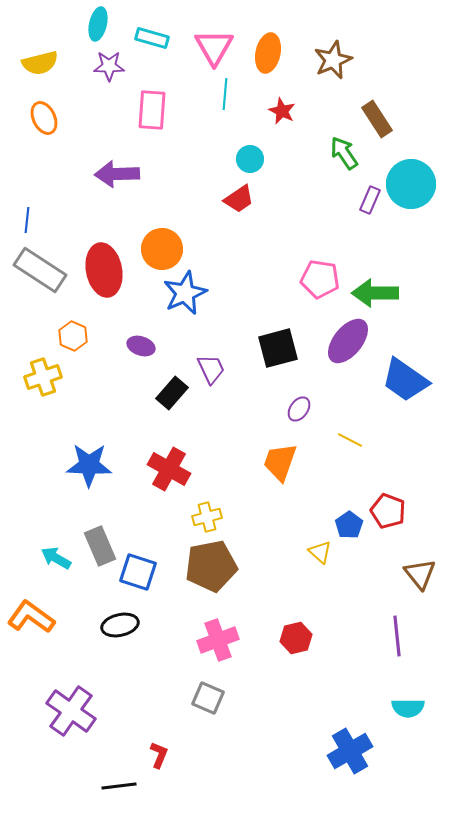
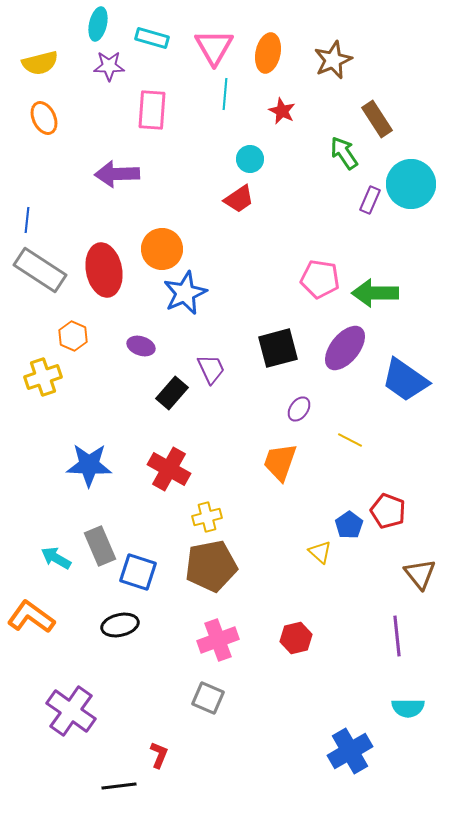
purple ellipse at (348, 341): moved 3 px left, 7 px down
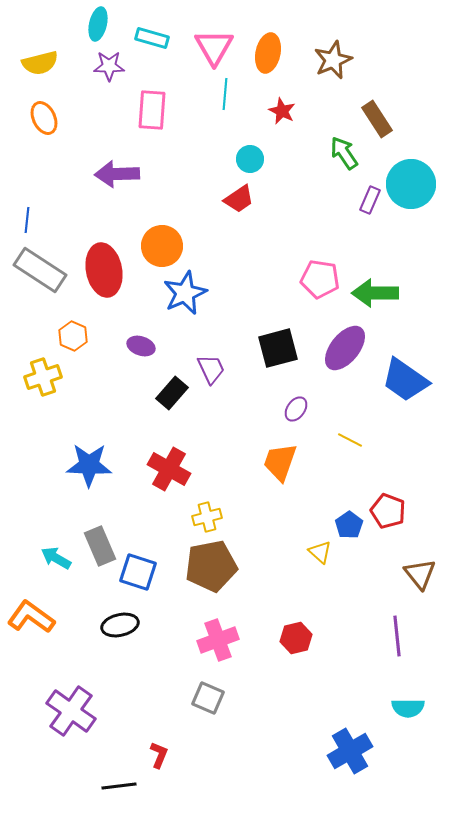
orange circle at (162, 249): moved 3 px up
purple ellipse at (299, 409): moved 3 px left
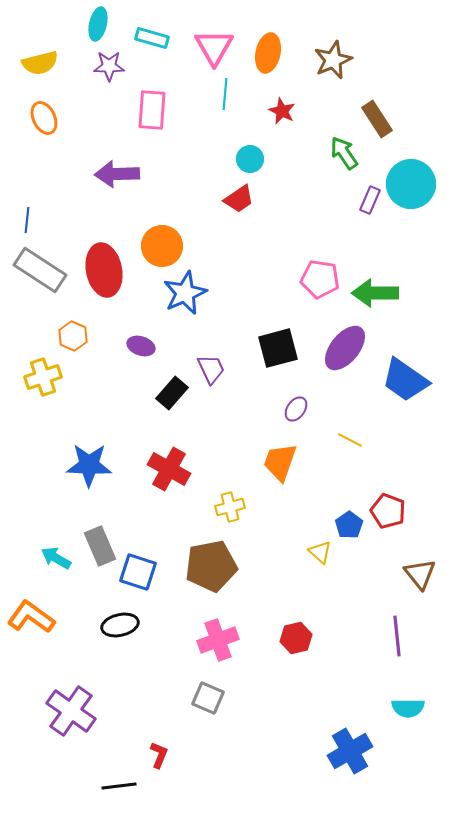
yellow cross at (207, 517): moved 23 px right, 10 px up
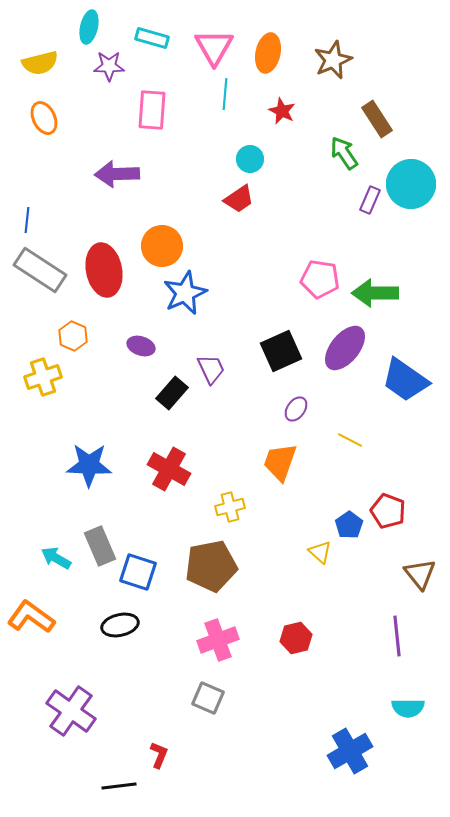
cyan ellipse at (98, 24): moved 9 px left, 3 px down
black square at (278, 348): moved 3 px right, 3 px down; rotated 9 degrees counterclockwise
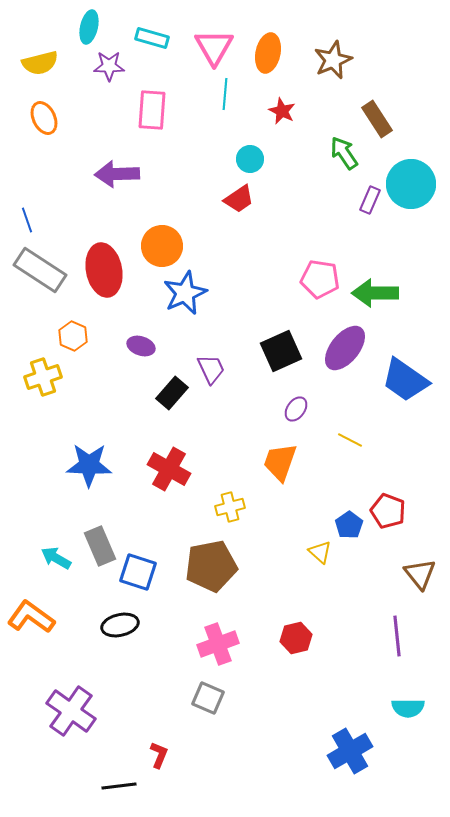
blue line at (27, 220): rotated 25 degrees counterclockwise
pink cross at (218, 640): moved 4 px down
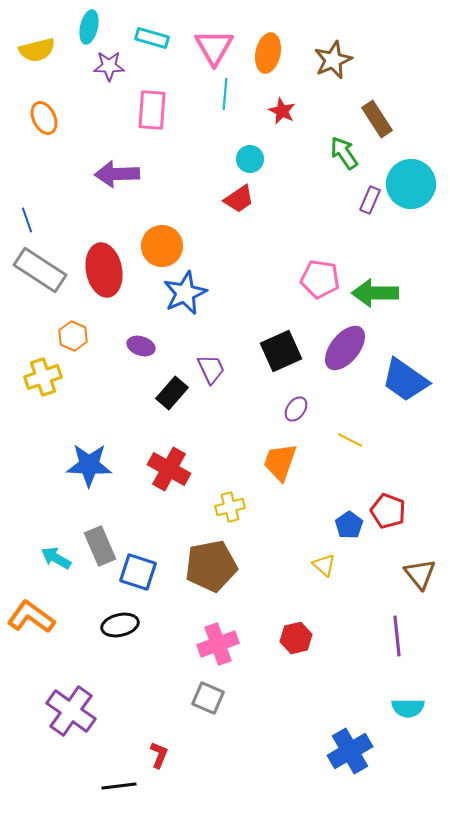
yellow semicircle at (40, 63): moved 3 px left, 13 px up
yellow triangle at (320, 552): moved 4 px right, 13 px down
